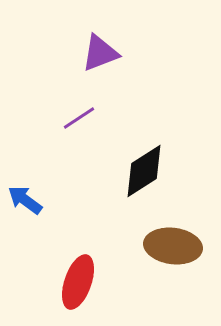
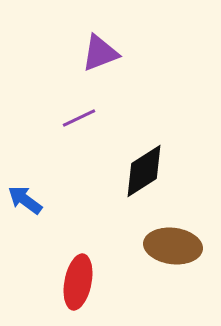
purple line: rotated 8 degrees clockwise
red ellipse: rotated 8 degrees counterclockwise
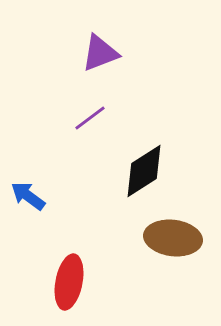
purple line: moved 11 px right; rotated 12 degrees counterclockwise
blue arrow: moved 3 px right, 4 px up
brown ellipse: moved 8 px up
red ellipse: moved 9 px left
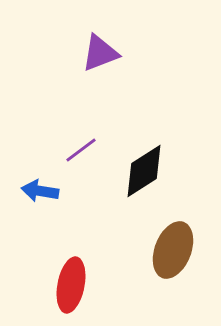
purple line: moved 9 px left, 32 px down
blue arrow: moved 12 px right, 5 px up; rotated 27 degrees counterclockwise
brown ellipse: moved 12 px down; rotated 76 degrees counterclockwise
red ellipse: moved 2 px right, 3 px down
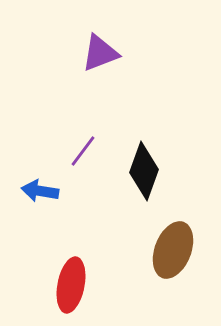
purple line: moved 2 px right, 1 px down; rotated 16 degrees counterclockwise
black diamond: rotated 38 degrees counterclockwise
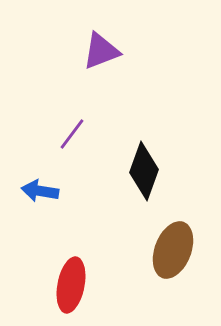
purple triangle: moved 1 px right, 2 px up
purple line: moved 11 px left, 17 px up
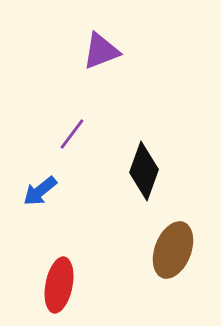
blue arrow: rotated 48 degrees counterclockwise
red ellipse: moved 12 px left
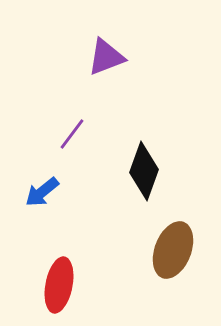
purple triangle: moved 5 px right, 6 px down
blue arrow: moved 2 px right, 1 px down
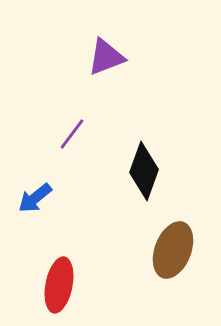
blue arrow: moved 7 px left, 6 px down
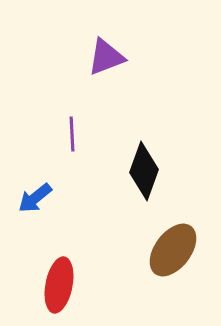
purple line: rotated 40 degrees counterclockwise
brown ellipse: rotated 16 degrees clockwise
